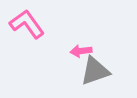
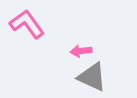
gray triangle: moved 3 px left, 6 px down; rotated 44 degrees clockwise
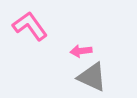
pink L-shape: moved 3 px right, 2 px down
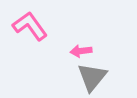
gray triangle: rotated 44 degrees clockwise
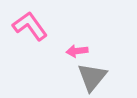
pink arrow: moved 4 px left
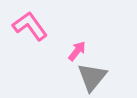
pink arrow: rotated 135 degrees clockwise
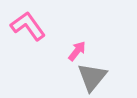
pink L-shape: moved 2 px left
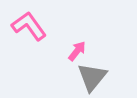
pink L-shape: moved 1 px right
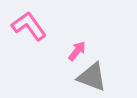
gray triangle: rotated 48 degrees counterclockwise
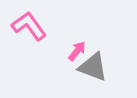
gray triangle: moved 1 px right, 10 px up
